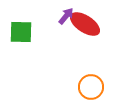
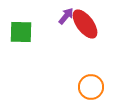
red ellipse: rotated 20 degrees clockwise
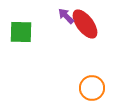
purple arrow: rotated 84 degrees counterclockwise
orange circle: moved 1 px right, 1 px down
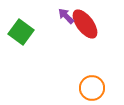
green square: rotated 35 degrees clockwise
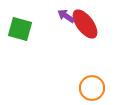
purple arrow: rotated 12 degrees counterclockwise
green square: moved 1 px left, 3 px up; rotated 20 degrees counterclockwise
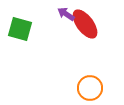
purple arrow: moved 2 px up
orange circle: moved 2 px left
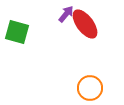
purple arrow: rotated 96 degrees clockwise
green square: moved 3 px left, 3 px down
